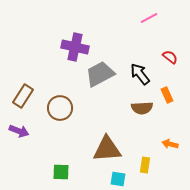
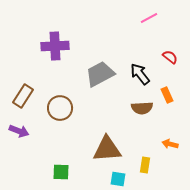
purple cross: moved 20 px left, 1 px up; rotated 16 degrees counterclockwise
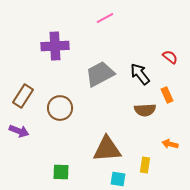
pink line: moved 44 px left
brown semicircle: moved 3 px right, 2 px down
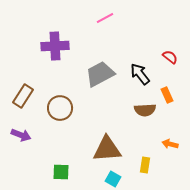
purple arrow: moved 2 px right, 4 px down
cyan square: moved 5 px left; rotated 21 degrees clockwise
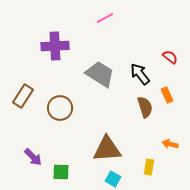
gray trapezoid: rotated 60 degrees clockwise
brown semicircle: moved 3 px up; rotated 105 degrees counterclockwise
purple arrow: moved 12 px right, 22 px down; rotated 24 degrees clockwise
yellow rectangle: moved 4 px right, 2 px down
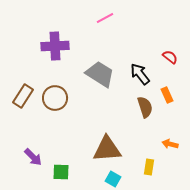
brown circle: moved 5 px left, 10 px up
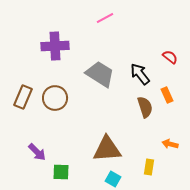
brown rectangle: moved 1 px down; rotated 10 degrees counterclockwise
purple arrow: moved 4 px right, 5 px up
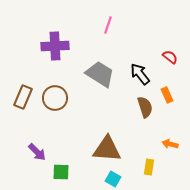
pink line: moved 3 px right, 7 px down; rotated 42 degrees counterclockwise
brown triangle: rotated 8 degrees clockwise
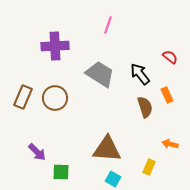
yellow rectangle: rotated 14 degrees clockwise
